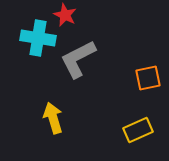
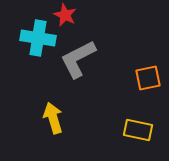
yellow rectangle: rotated 36 degrees clockwise
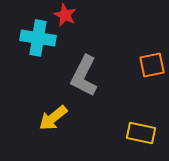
gray L-shape: moved 6 px right, 17 px down; rotated 36 degrees counterclockwise
orange square: moved 4 px right, 13 px up
yellow arrow: rotated 112 degrees counterclockwise
yellow rectangle: moved 3 px right, 3 px down
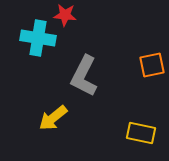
red star: rotated 20 degrees counterclockwise
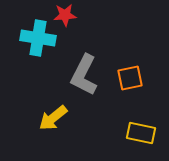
red star: rotated 10 degrees counterclockwise
orange square: moved 22 px left, 13 px down
gray L-shape: moved 1 px up
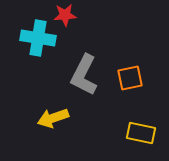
yellow arrow: rotated 20 degrees clockwise
